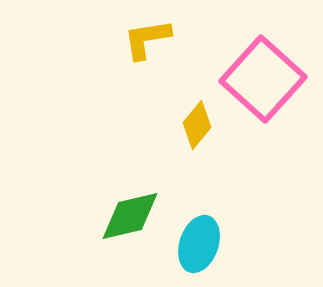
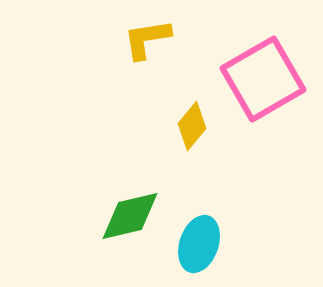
pink square: rotated 18 degrees clockwise
yellow diamond: moved 5 px left, 1 px down
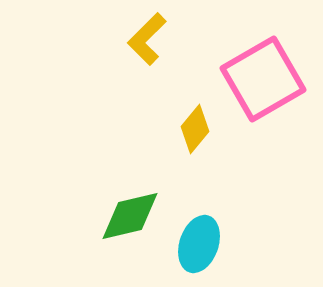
yellow L-shape: rotated 36 degrees counterclockwise
yellow diamond: moved 3 px right, 3 px down
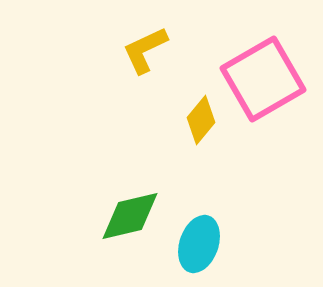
yellow L-shape: moved 2 px left, 11 px down; rotated 20 degrees clockwise
yellow diamond: moved 6 px right, 9 px up
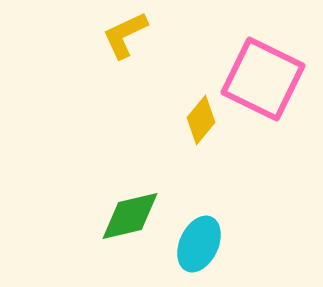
yellow L-shape: moved 20 px left, 15 px up
pink square: rotated 34 degrees counterclockwise
cyan ellipse: rotated 6 degrees clockwise
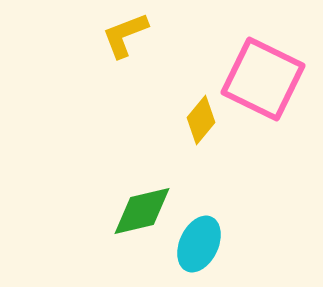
yellow L-shape: rotated 4 degrees clockwise
green diamond: moved 12 px right, 5 px up
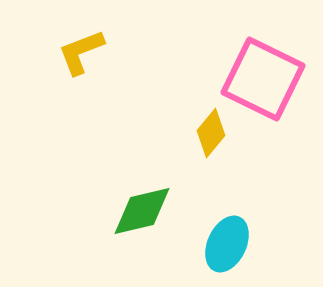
yellow L-shape: moved 44 px left, 17 px down
yellow diamond: moved 10 px right, 13 px down
cyan ellipse: moved 28 px right
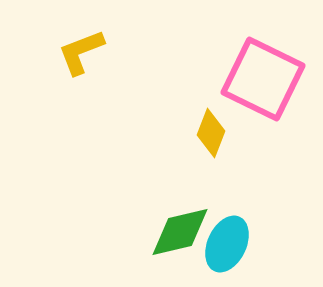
yellow diamond: rotated 18 degrees counterclockwise
green diamond: moved 38 px right, 21 px down
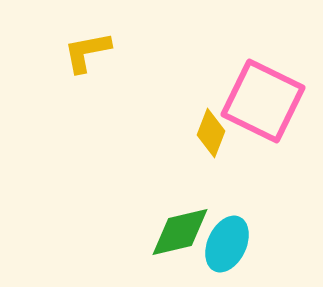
yellow L-shape: moved 6 px right; rotated 10 degrees clockwise
pink square: moved 22 px down
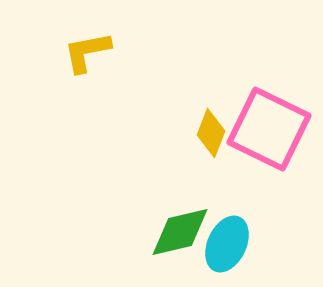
pink square: moved 6 px right, 28 px down
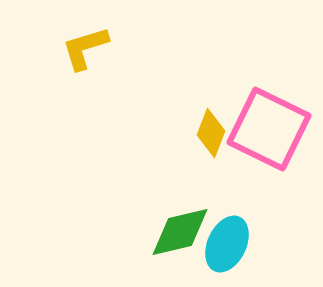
yellow L-shape: moved 2 px left, 4 px up; rotated 6 degrees counterclockwise
